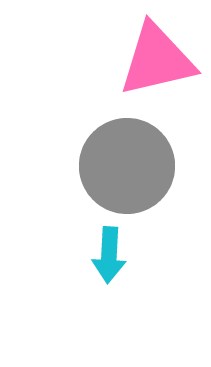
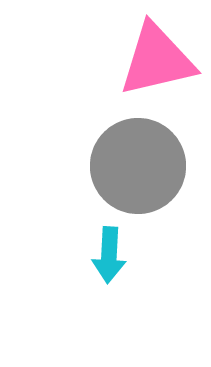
gray circle: moved 11 px right
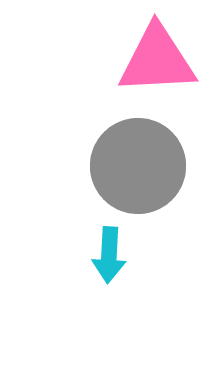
pink triangle: rotated 10 degrees clockwise
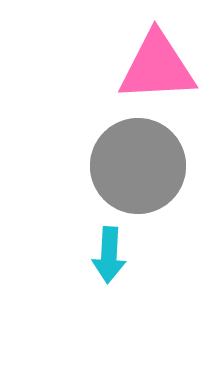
pink triangle: moved 7 px down
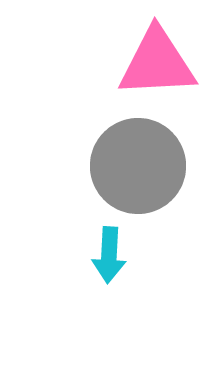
pink triangle: moved 4 px up
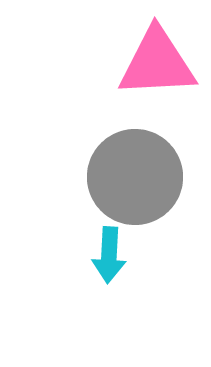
gray circle: moved 3 px left, 11 px down
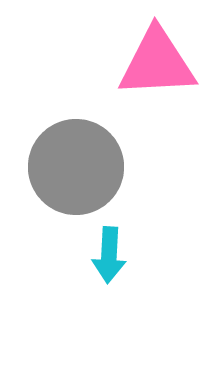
gray circle: moved 59 px left, 10 px up
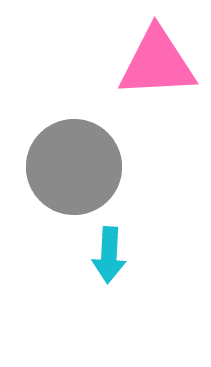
gray circle: moved 2 px left
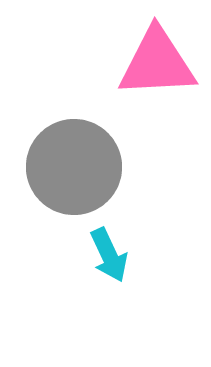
cyan arrow: rotated 28 degrees counterclockwise
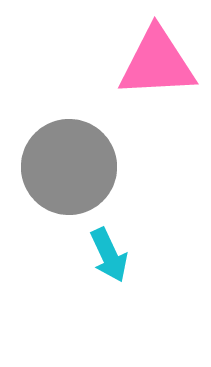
gray circle: moved 5 px left
